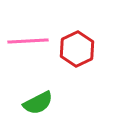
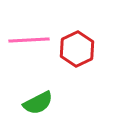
pink line: moved 1 px right, 1 px up
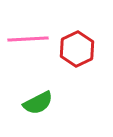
pink line: moved 1 px left, 1 px up
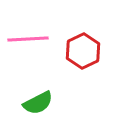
red hexagon: moved 6 px right, 2 px down
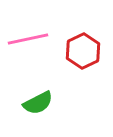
pink line: rotated 9 degrees counterclockwise
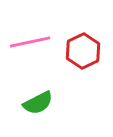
pink line: moved 2 px right, 3 px down
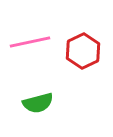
green semicircle: rotated 12 degrees clockwise
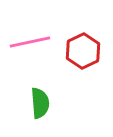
green semicircle: moved 2 px right; rotated 80 degrees counterclockwise
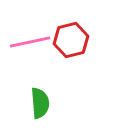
red hexagon: moved 12 px left, 11 px up; rotated 12 degrees clockwise
